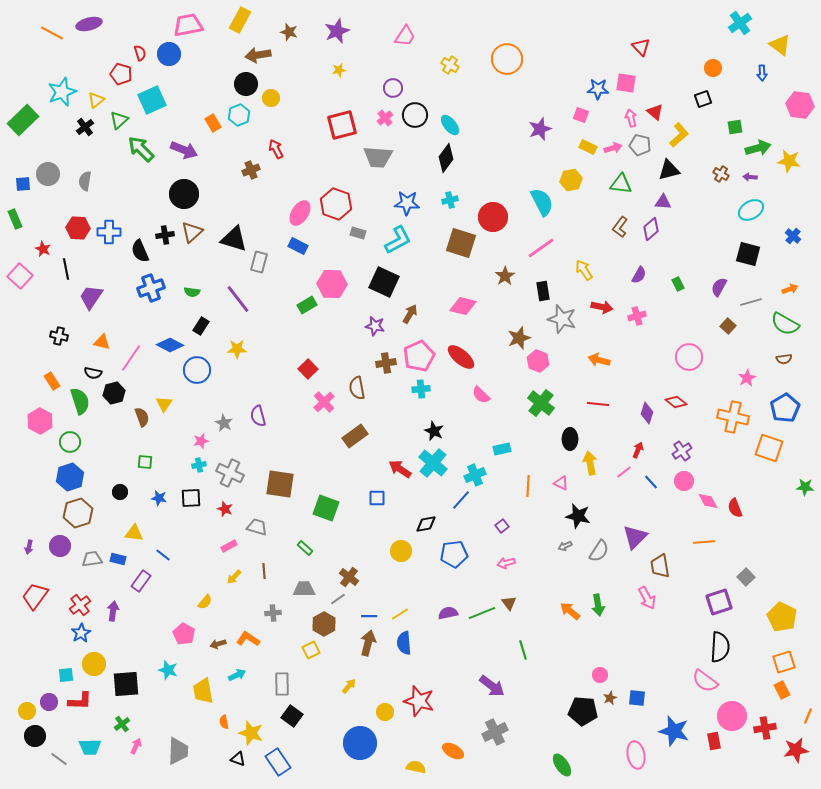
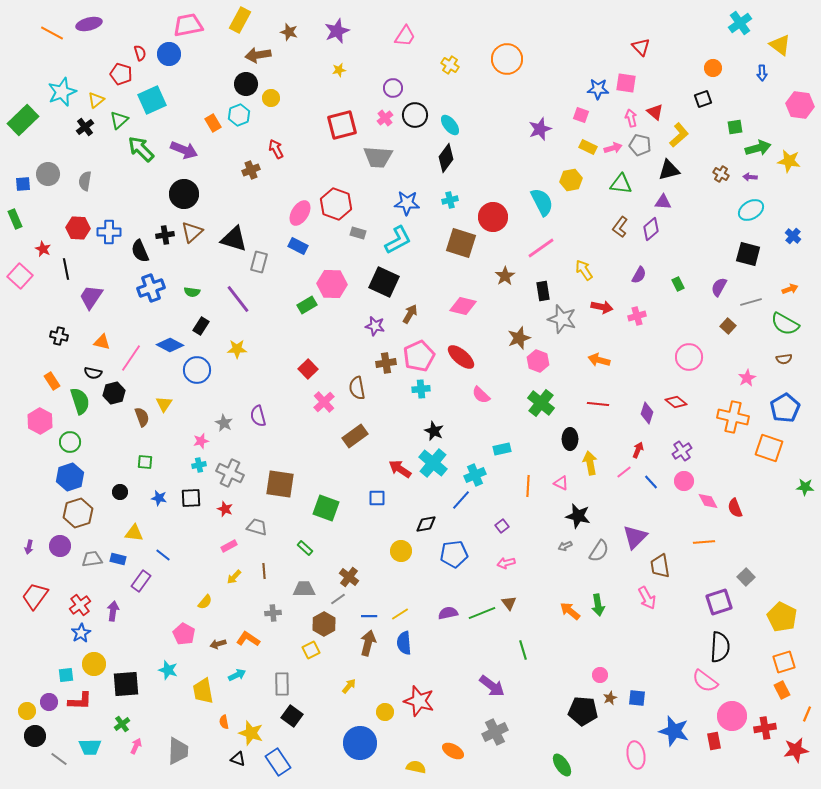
orange line at (808, 716): moved 1 px left, 2 px up
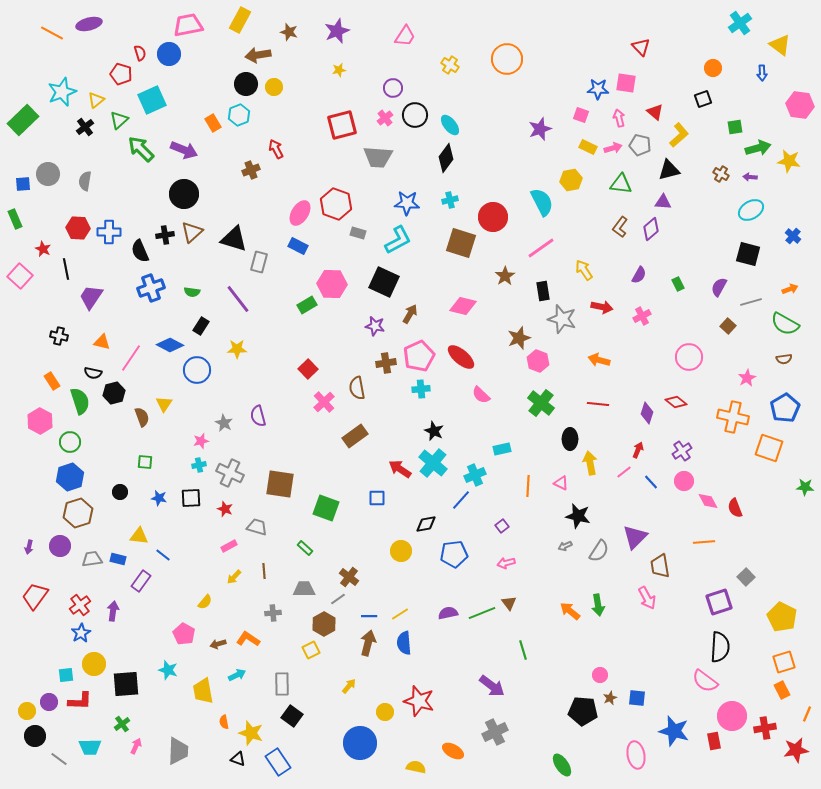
yellow circle at (271, 98): moved 3 px right, 11 px up
pink arrow at (631, 118): moved 12 px left
pink cross at (637, 316): moved 5 px right; rotated 12 degrees counterclockwise
yellow triangle at (134, 533): moved 5 px right, 3 px down
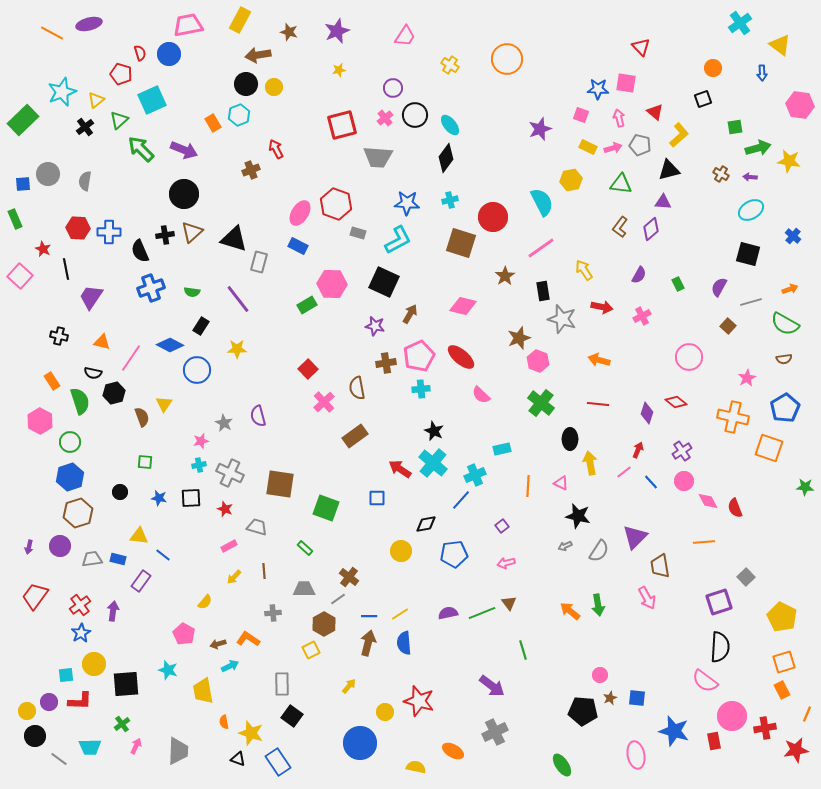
cyan arrow at (237, 675): moved 7 px left, 9 px up
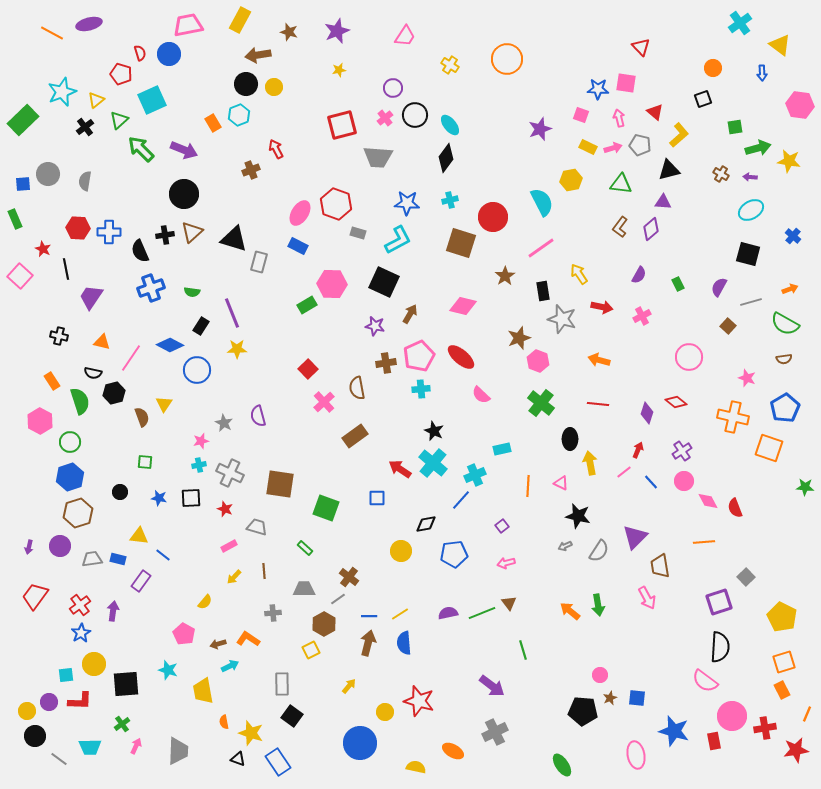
yellow arrow at (584, 270): moved 5 px left, 4 px down
purple line at (238, 299): moved 6 px left, 14 px down; rotated 16 degrees clockwise
pink star at (747, 378): rotated 24 degrees counterclockwise
